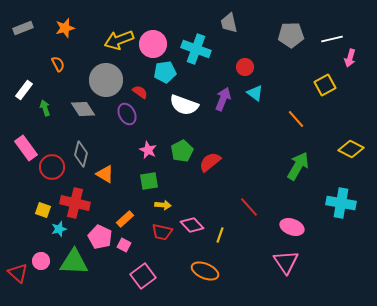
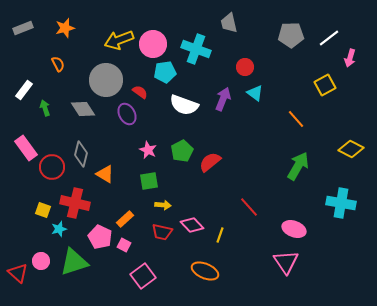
white line at (332, 39): moved 3 px left, 1 px up; rotated 25 degrees counterclockwise
pink ellipse at (292, 227): moved 2 px right, 2 px down
green triangle at (74, 262): rotated 20 degrees counterclockwise
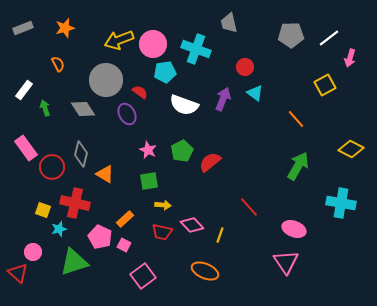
pink circle at (41, 261): moved 8 px left, 9 px up
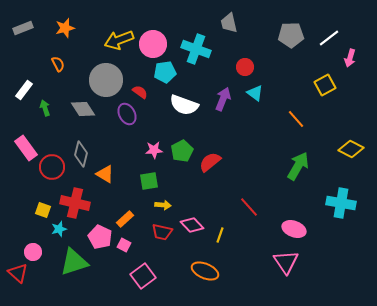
pink star at (148, 150): moved 6 px right; rotated 30 degrees counterclockwise
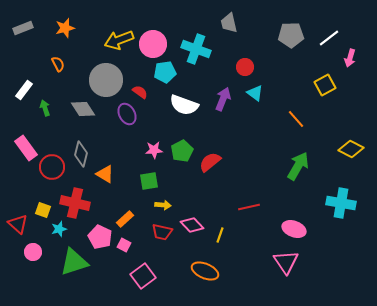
red line at (249, 207): rotated 60 degrees counterclockwise
red triangle at (18, 273): moved 49 px up
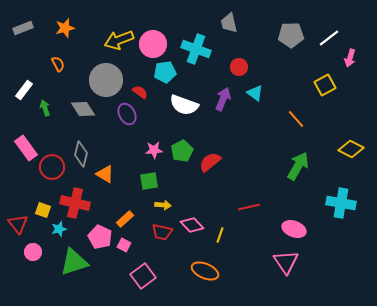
red circle at (245, 67): moved 6 px left
red triangle at (18, 224): rotated 10 degrees clockwise
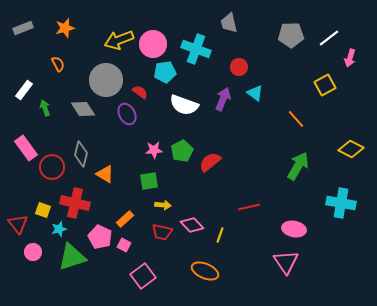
pink ellipse at (294, 229): rotated 10 degrees counterclockwise
green triangle at (74, 262): moved 2 px left, 5 px up
